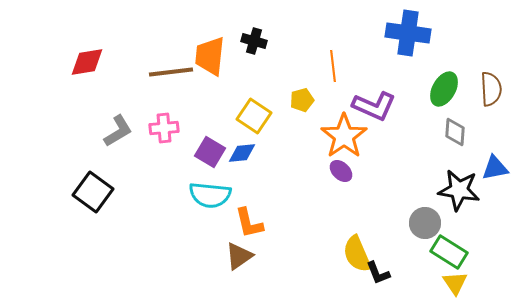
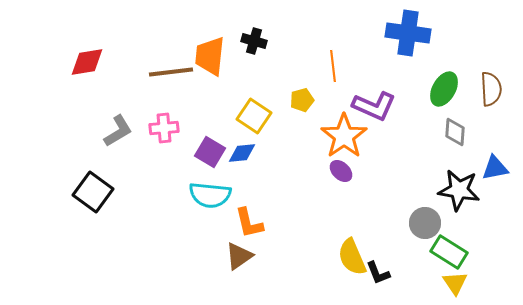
yellow semicircle: moved 5 px left, 3 px down
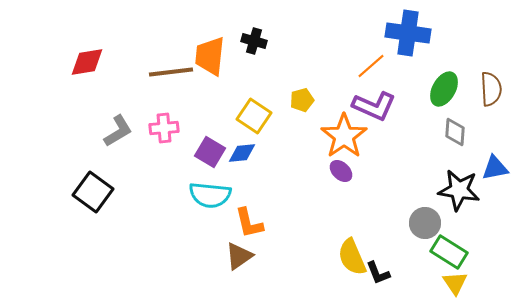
orange line: moved 38 px right; rotated 56 degrees clockwise
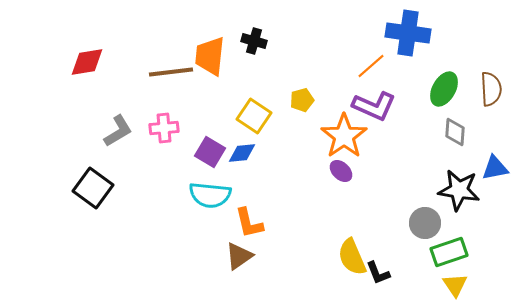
black square: moved 4 px up
green rectangle: rotated 51 degrees counterclockwise
yellow triangle: moved 2 px down
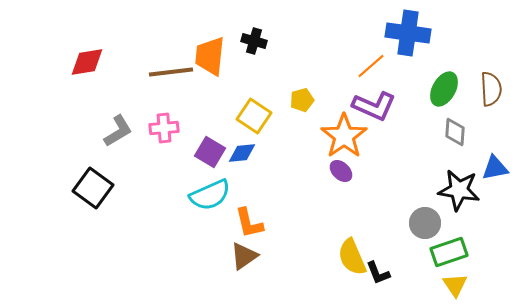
cyan semicircle: rotated 30 degrees counterclockwise
brown triangle: moved 5 px right
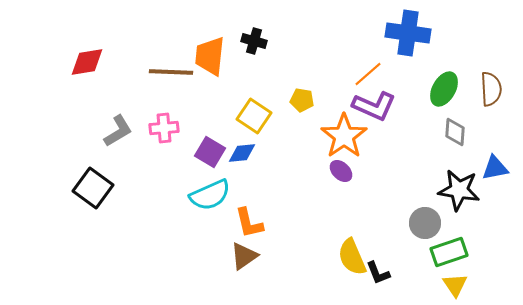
orange line: moved 3 px left, 8 px down
brown line: rotated 9 degrees clockwise
yellow pentagon: rotated 25 degrees clockwise
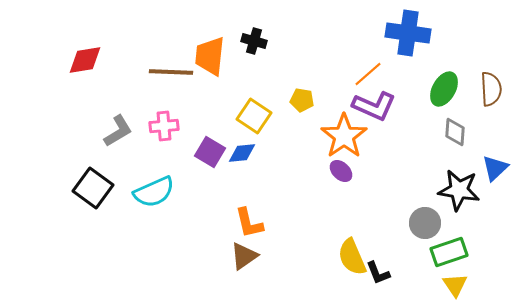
red diamond: moved 2 px left, 2 px up
pink cross: moved 2 px up
blue triangle: rotated 32 degrees counterclockwise
cyan semicircle: moved 56 px left, 3 px up
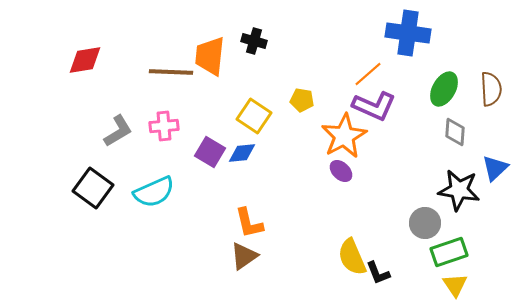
orange star: rotated 6 degrees clockwise
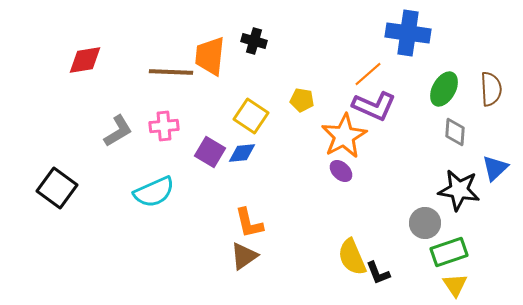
yellow square: moved 3 px left
black square: moved 36 px left
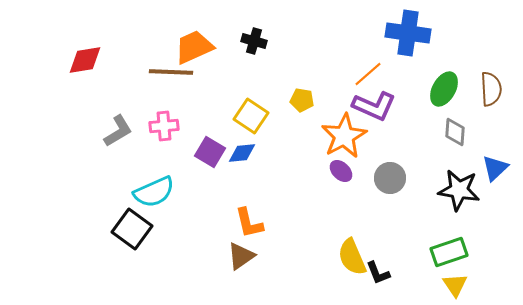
orange trapezoid: moved 16 px left, 9 px up; rotated 60 degrees clockwise
black square: moved 75 px right, 41 px down
gray circle: moved 35 px left, 45 px up
brown triangle: moved 3 px left
